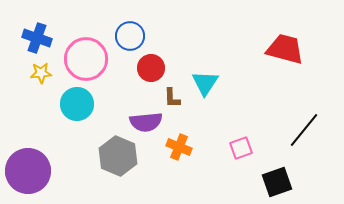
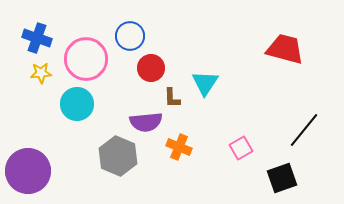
pink square: rotated 10 degrees counterclockwise
black square: moved 5 px right, 4 px up
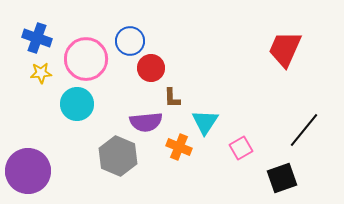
blue circle: moved 5 px down
red trapezoid: rotated 81 degrees counterclockwise
cyan triangle: moved 39 px down
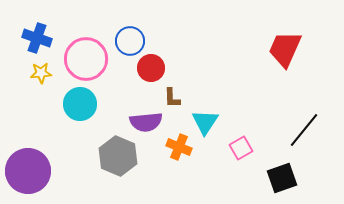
cyan circle: moved 3 px right
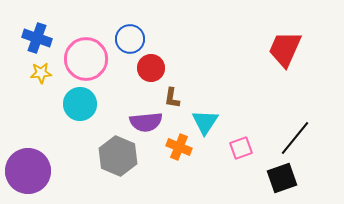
blue circle: moved 2 px up
brown L-shape: rotated 10 degrees clockwise
black line: moved 9 px left, 8 px down
pink square: rotated 10 degrees clockwise
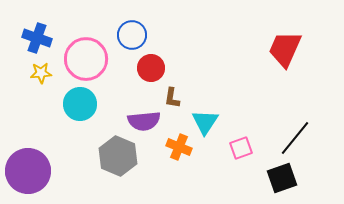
blue circle: moved 2 px right, 4 px up
purple semicircle: moved 2 px left, 1 px up
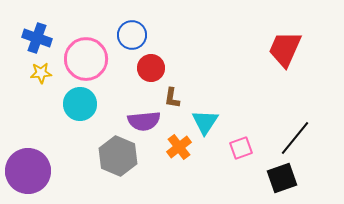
orange cross: rotated 30 degrees clockwise
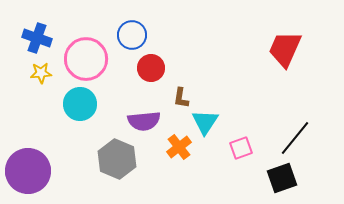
brown L-shape: moved 9 px right
gray hexagon: moved 1 px left, 3 px down
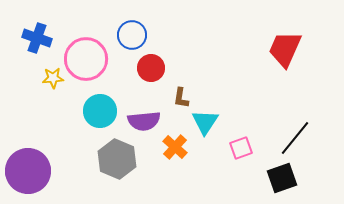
yellow star: moved 12 px right, 5 px down
cyan circle: moved 20 px right, 7 px down
orange cross: moved 4 px left; rotated 10 degrees counterclockwise
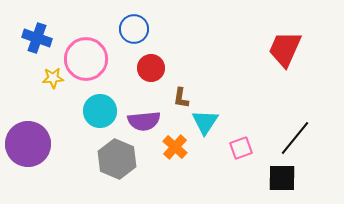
blue circle: moved 2 px right, 6 px up
purple circle: moved 27 px up
black square: rotated 20 degrees clockwise
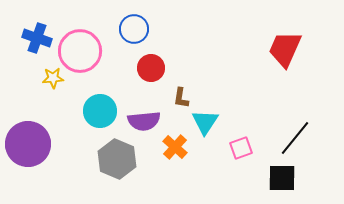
pink circle: moved 6 px left, 8 px up
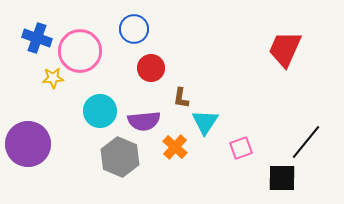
black line: moved 11 px right, 4 px down
gray hexagon: moved 3 px right, 2 px up
